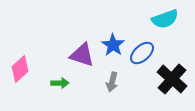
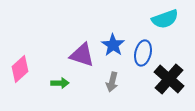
blue ellipse: moved 1 px right; rotated 35 degrees counterclockwise
black cross: moved 3 px left
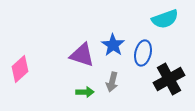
black cross: rotated 20 degrees clockwise
green arrow: moved 25 px right, 9 px down
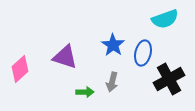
purple triangle: moved 17 px left, 2 px down
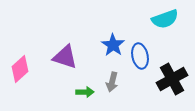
blue ellipse: moved 3 px left, 3 px down; rotated 25 degrees counterclockwise
black cross: moved 3 px right
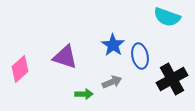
cyan semicircle: moved 2 px right, 2 px up; rotated 40 degrees clockwise
gray arrow: rotated 126 degrees counterclockwise
green arrow: moved 1 px left, 2 px down
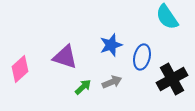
cyan semicircle: rotated 36 degrees clockwise
blue star: moved 2 px left; rotated 20 degrees clockwise
blue ellipse: moved 2 px right, 1 px down; rotated 25 degrees clockwise
green arrow: moved 1 px left, 7 px up; rotated 42 degrees counterclockwise
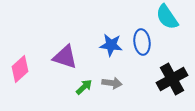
blue star: rotated 25 degrees clockwise
blue ellipse: moved 15 px up; rotated 20 degrees counterclockwise
gray arrow: moved 1 px down; rotated 30 degrees clockwise
green arrow: moved 1 px right
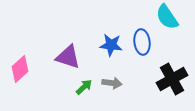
purple triangle: moved 3 px right
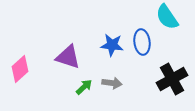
blue star: moved 1 px right
